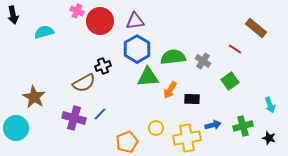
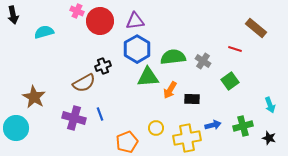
red line: rotated 16 degrees counterclockwise
blue line: rotated 64 degrees counterclockwise
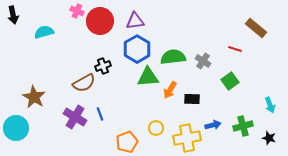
purple cross: moved 1 px right, 1 px up; rotated 15 degrees clockwise
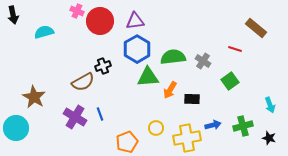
brown semicircle: moved 1 px left, 1 px up
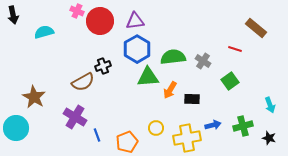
blue line: moved 3 px left, 21 px down
